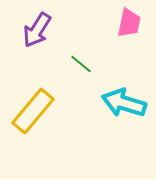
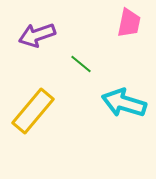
purple arrow: moved 5 px down; rotated 39 degrees clockwise
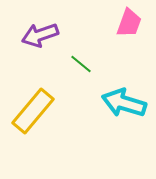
pink trapezoid: rotated 8 degrees clockwise
purple arrow: moved 3 px right
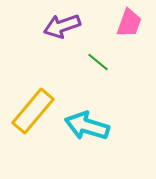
purple arrow: moved 22 px right, 9 px up
green line: moved 17 px right, 2 px up
cyan arrow: moved 37 px left, 23 px down
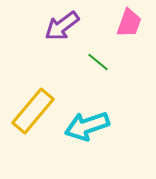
purple arrow: rotated 18 degrees counterclockwise
cyan arrow: rotated 36 degrees counterclockwise
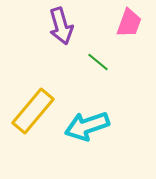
purple arrow: moved 1 px left; rotated 69 degrees counterclockwise
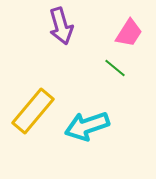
pink trapezoid: moved 10 px down; rotated 12 degrees clockwise
green line: moved 17 px right, 6 px down
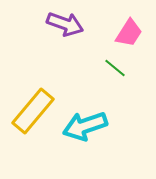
purple arrow: moved 4 px right, 2 px up; rotated 54 degrees counterclockwise
cyan arrow: moved 2 px left
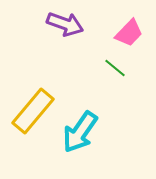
pink trapezoid: rotated 12 degrees clockwise
cyan arrow: moved 5 px left, 6 px down; rotated 36 degrees counterclockwise
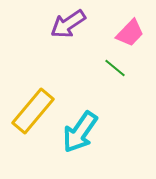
purple arrow: moved 3 px right; rotated 126 degrees clockwise
pink trapezoid: moved 1 px right
